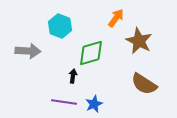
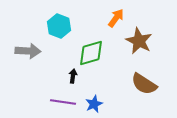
cyan hexagon: moved 1 px left
purple line: moved 1 px left
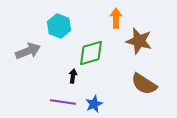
orange arrow: rotated 36 degrees counterclockwise
brown star: rotated 12 degrees counterclockwise
gray arrow: rotated 25 degrees counterclockwise
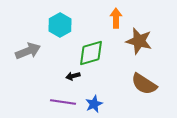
cyan hexagon: moved 1 px right, 1 px up; rotated 10 degrees clockwise
black arrow: rotated 112 degrees counterclockwise
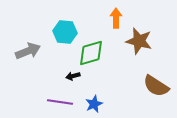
cyan hexagon: moved 5 px right, 7 px down; rotated 25 degrees counterclockwise
brown semicircle: moved 12 px right, 2 px down
purple line: moved 3 px left
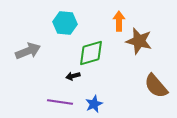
orange arrow: moved 3 px right, 3 px down
cyan hexagon: moved 9 px up
brown semicircle: rotated 16 degrees clockwise
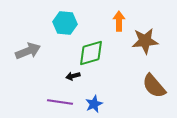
brown star: moved 6 px right; rotated 20 degrees counterclockwise
brown semicircle: moved 2 px left
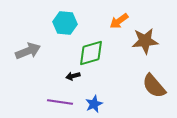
orange arrow: rotated 126 degrees counterclockwise
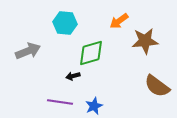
brown semicircle: moved 3 px right; rotated 12 degrees counterclockwise
blue star: moved 2 px down
